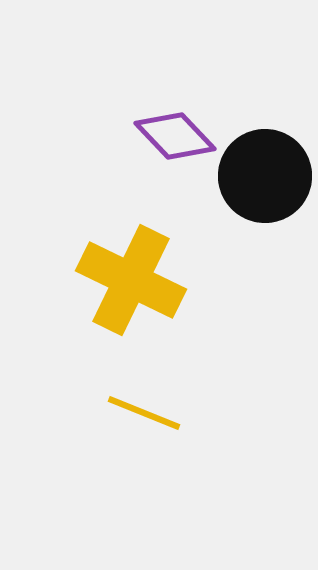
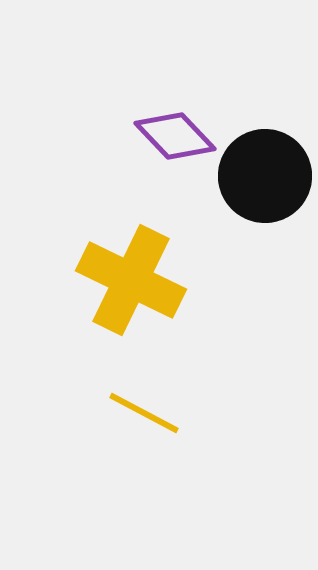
yellow line: rotated 6 degrees clockwise
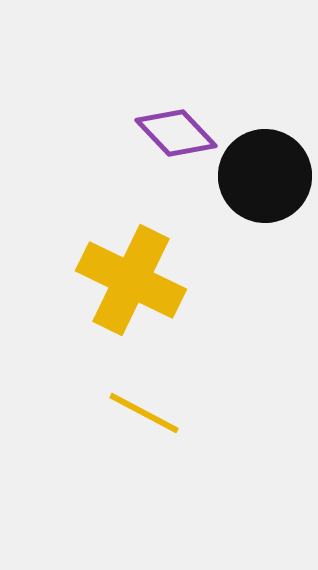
purple diamond: moved 1 px right, 3 px up
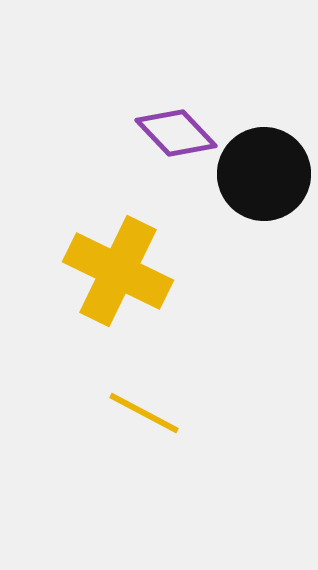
black circle: moved 1 px left, 2 px up
yellow cross: moved 13 px left, 9 px up
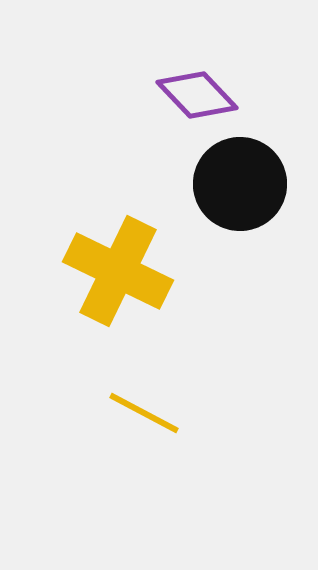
purple diamond: moved 21 px right, 38 px up
black circle: moved 24 px left, 10 px down
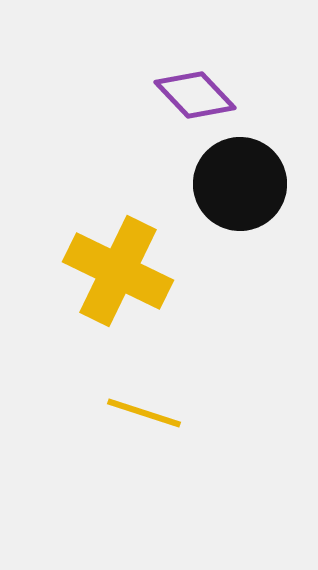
purple diamond: moved 2 px left
yellow line: rotated 10 degrees counterclockwise
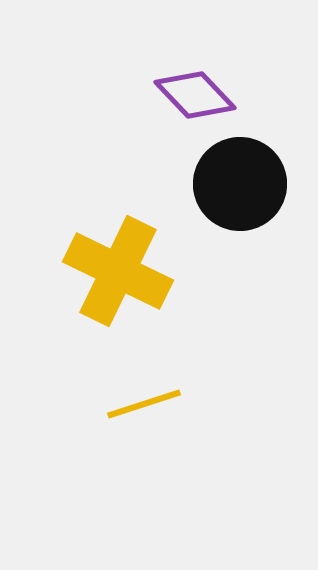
yellow line: moved 9 px up; rotated 36 degrees counterclockwise
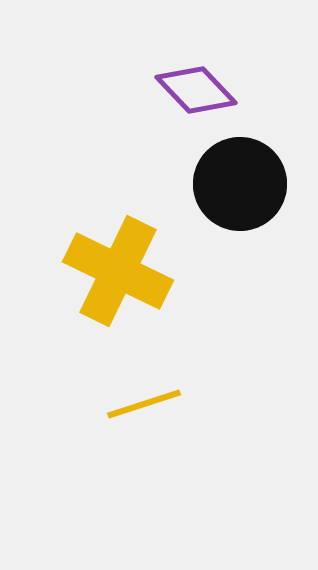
purple diamond: moved 1 px right, 5 px up
